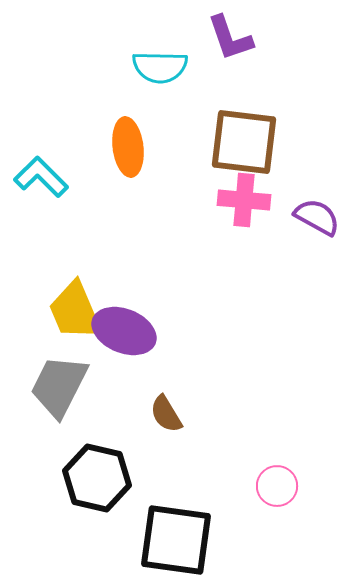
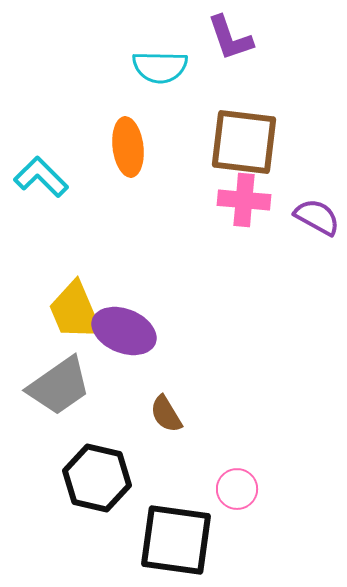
gray trapezoid: rotated 152 degrees counterclockwise
pink circle: moved 40 px left, 3 px down
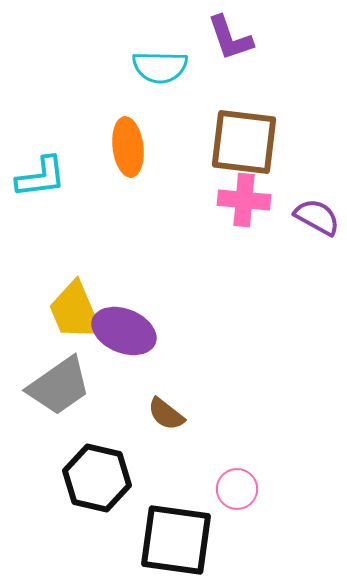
cyan L-shape: rotated 128 degrees clockwise
brown semicircle: rotated 21 degrees counterclockwise
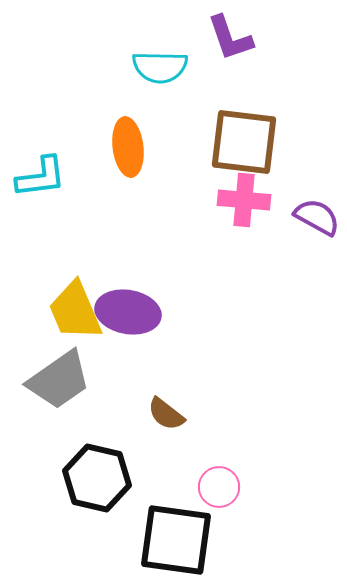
purple ellipse: moved 4 px right, 19 px up; rotated 12 degrees counterclockwise
gray trapezoid: moved 6 px up
pink circle: moved 18 px left, 2 px up
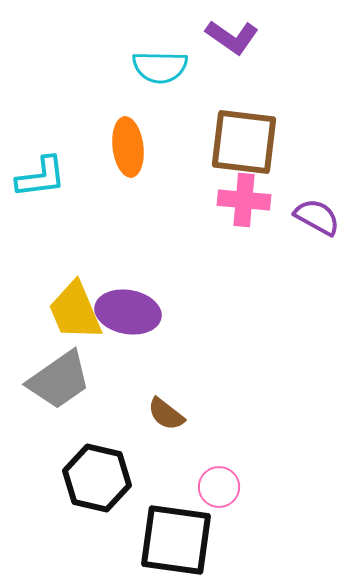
purple L-shape: moved 2 px right, 1 px up; rotated 36 degrees counterclockwise
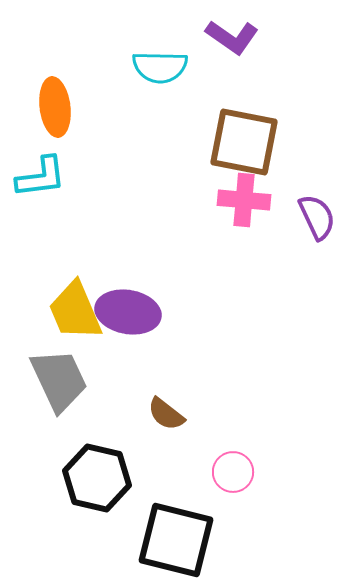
brown square: rotated 4 degrees clockwise
orange ellipse: moved 73 px left, 40 px up
purple semicircle: rotated 36 degrees clockwise
gray trapezoid: rotated 80 degrees counterclockwise
pink circle: moved 14 px right, 15 px up
black square: rotated 6 degrees clockwise
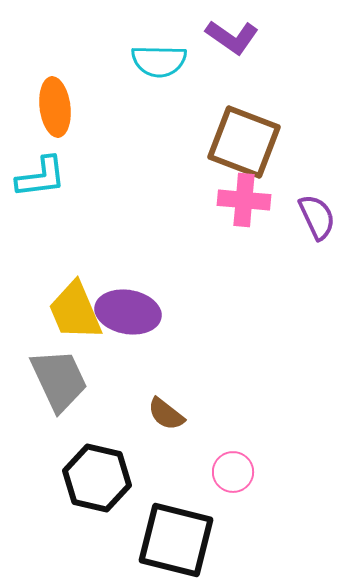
cyan semicircle: moved 1 px left, 6 px up
brown square: rotated 10 degrees clockwise
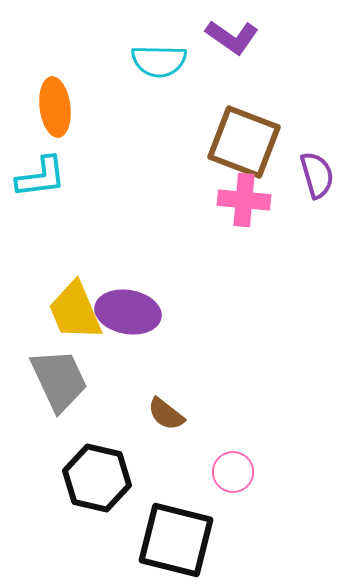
purple semicircle: moved 42 px up; rotated 9 degrees clockwise
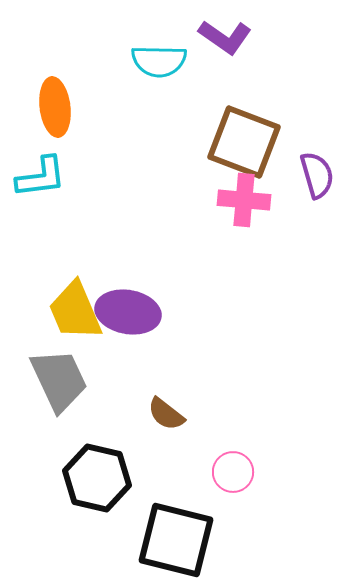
purple L-shape: moved 7 px left
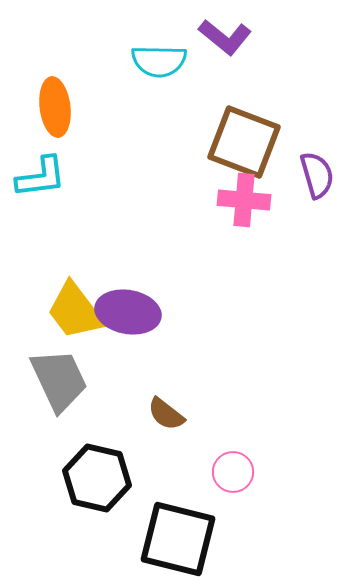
purple L-shape: rotated 4 degrees clockwise
yellow trapezoid: rotated 14 degrees counterclockwise
black square: moved 2 px right, 1 px up
